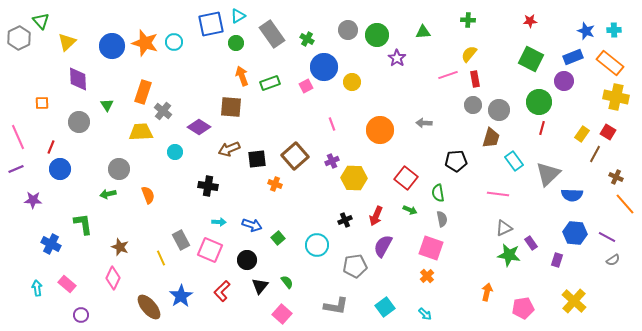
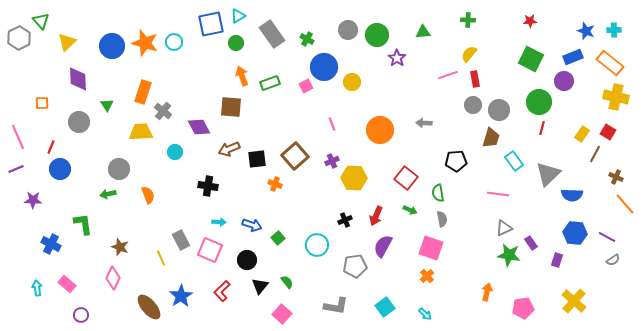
purple diamond at (199, 127): rotated 30 degrees clockwise
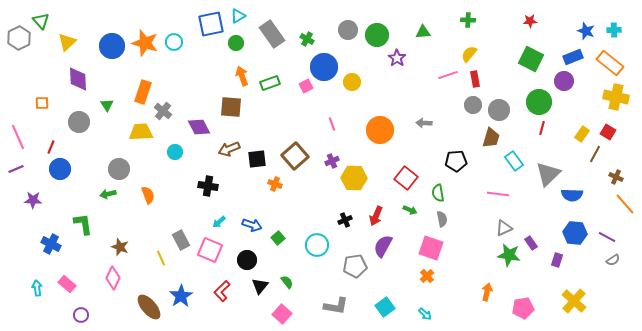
cyan arrow at (219, 222): rotated 136 degrees clockwise
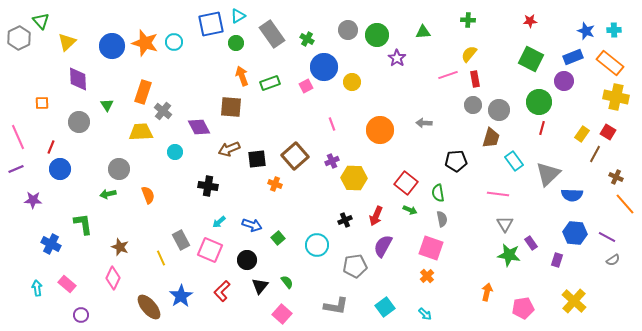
red square at (406, 178): moved 5 px down
gray triangle at (504, 228): moved 1 px right, 4 px up; rotated 36 degrees counterclockwise
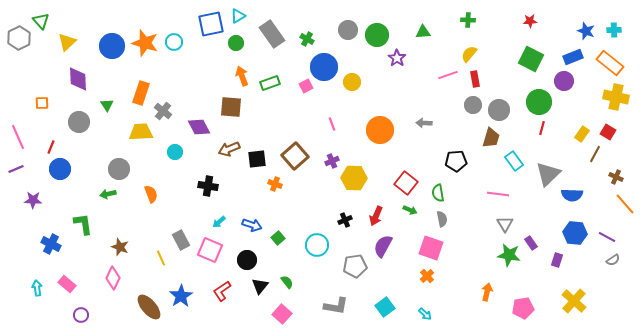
orange rectangle at (143, 92): moved 2 px left, 1 px down
orange semicircle at (148, 195): moved 3 px right, 1 px up
red L-shape at (222, 291): rotated 10 degrees clockwise
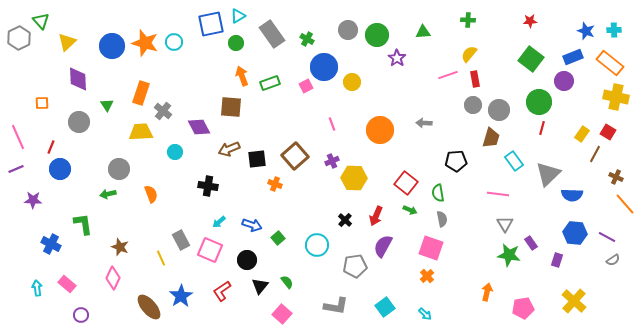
green square at (531, 59): rotated 10 degrees clockwise
black cross at (345, 220): rotated 24 degrees counterclockwise
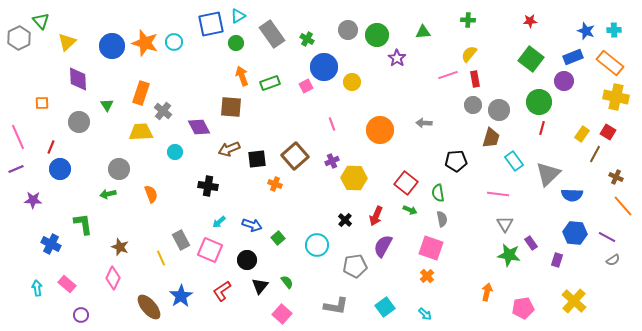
orange line at (625, 204): moved 2 px left, 2 px down
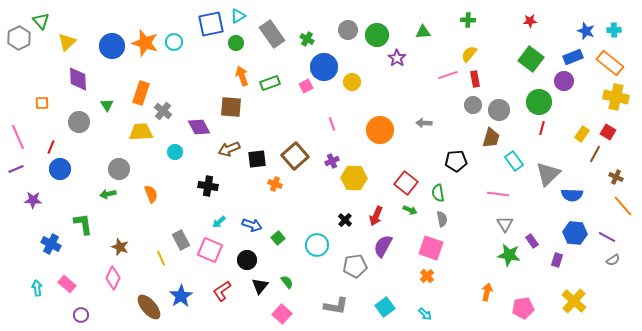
purple rectangle at (531, 243): moved 1 px right, 2 px up
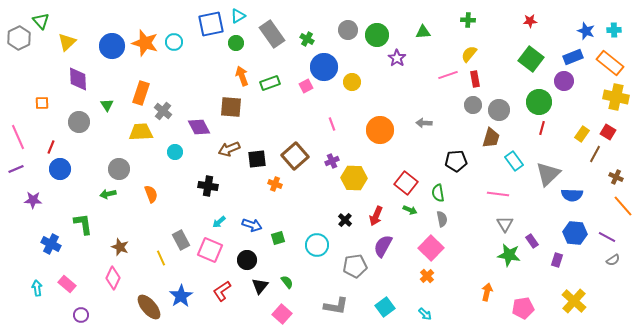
green square at (278, 238): rotated 24 degrees clockwise
pink square at (431, 248): rotated 25 degrees clockwise
